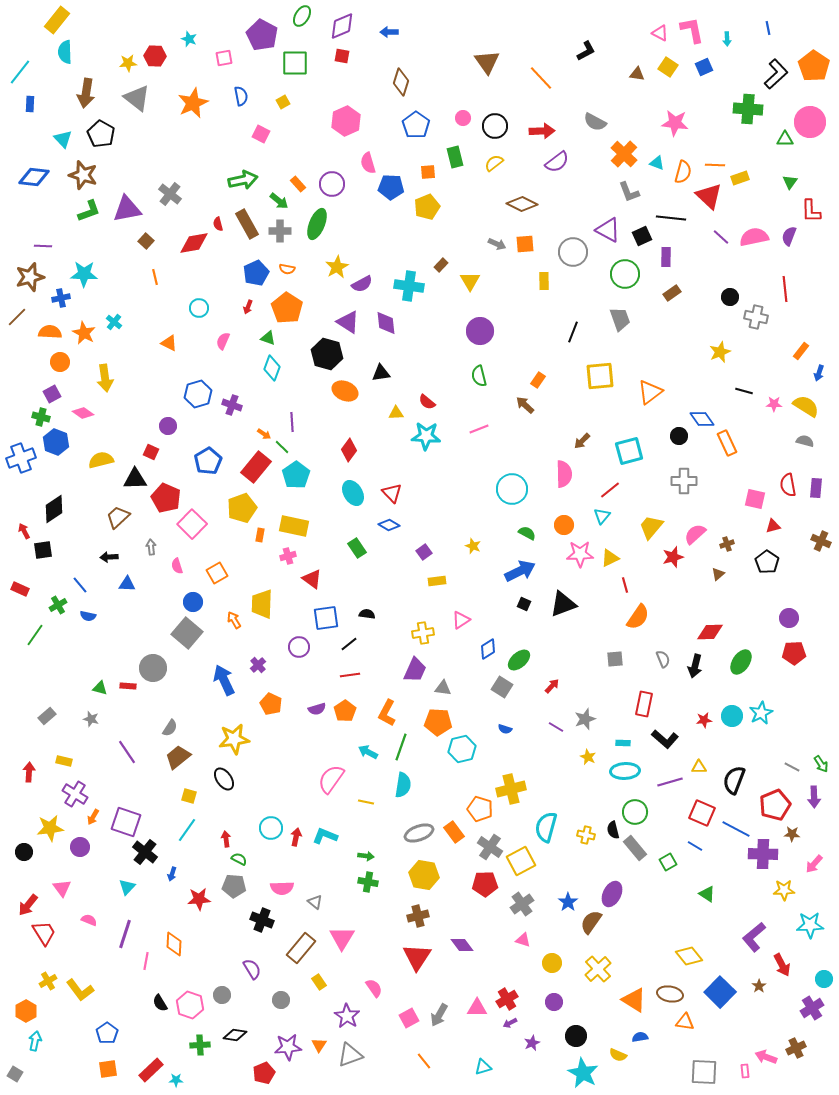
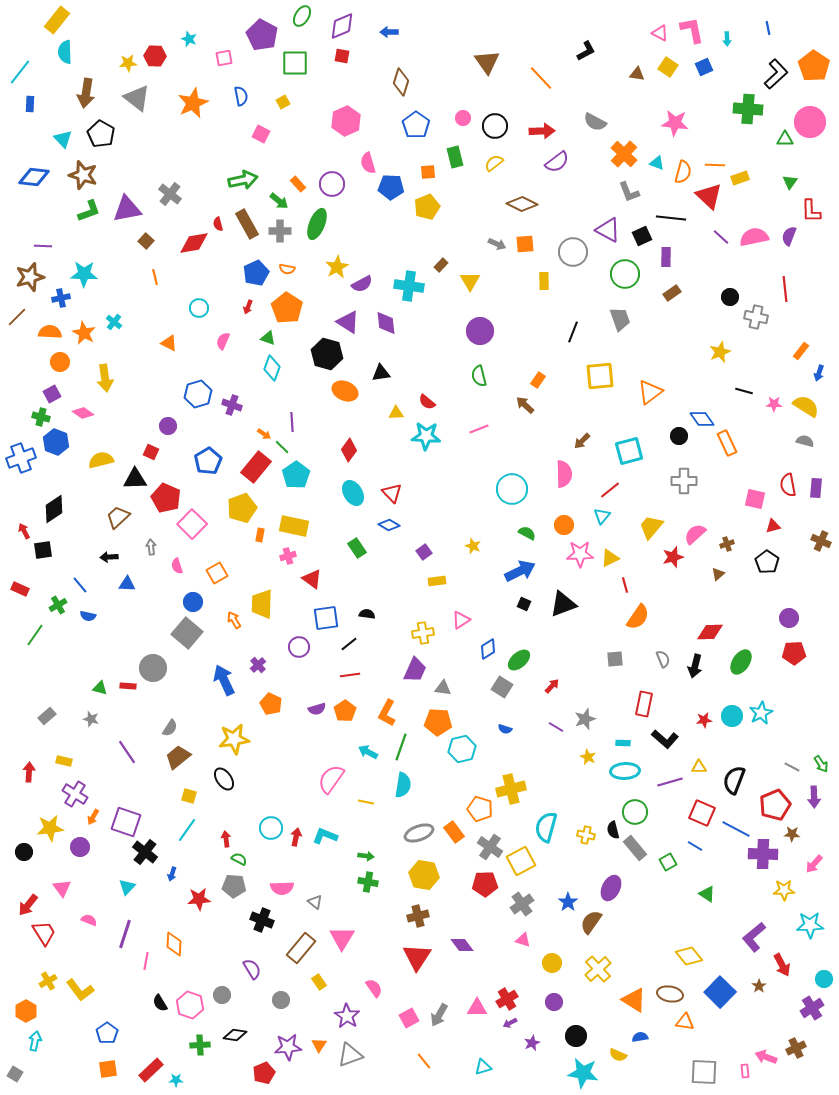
purple ellipse at (612, 894): moved 1 px left, 6 px up
cyan star at (583, 1073): rotated 20 degrees counterclockwise
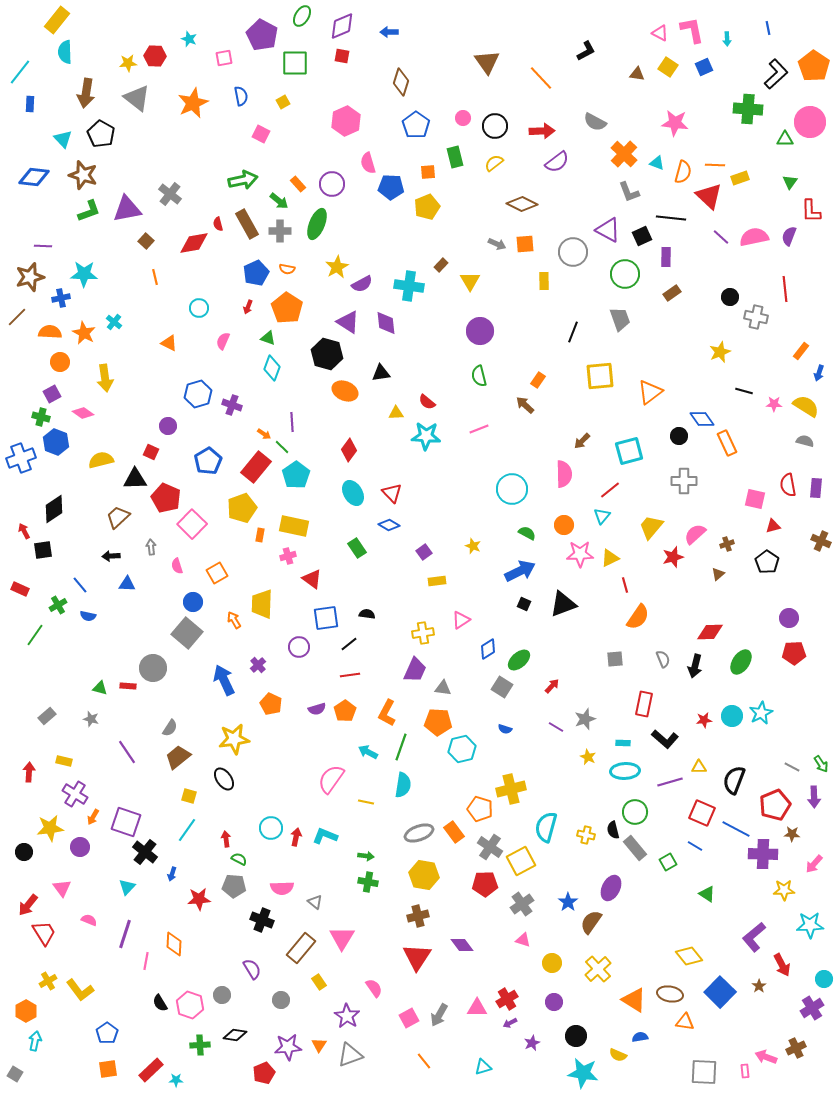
black arrow at (109, 557): moved 2 px right, 1 px up
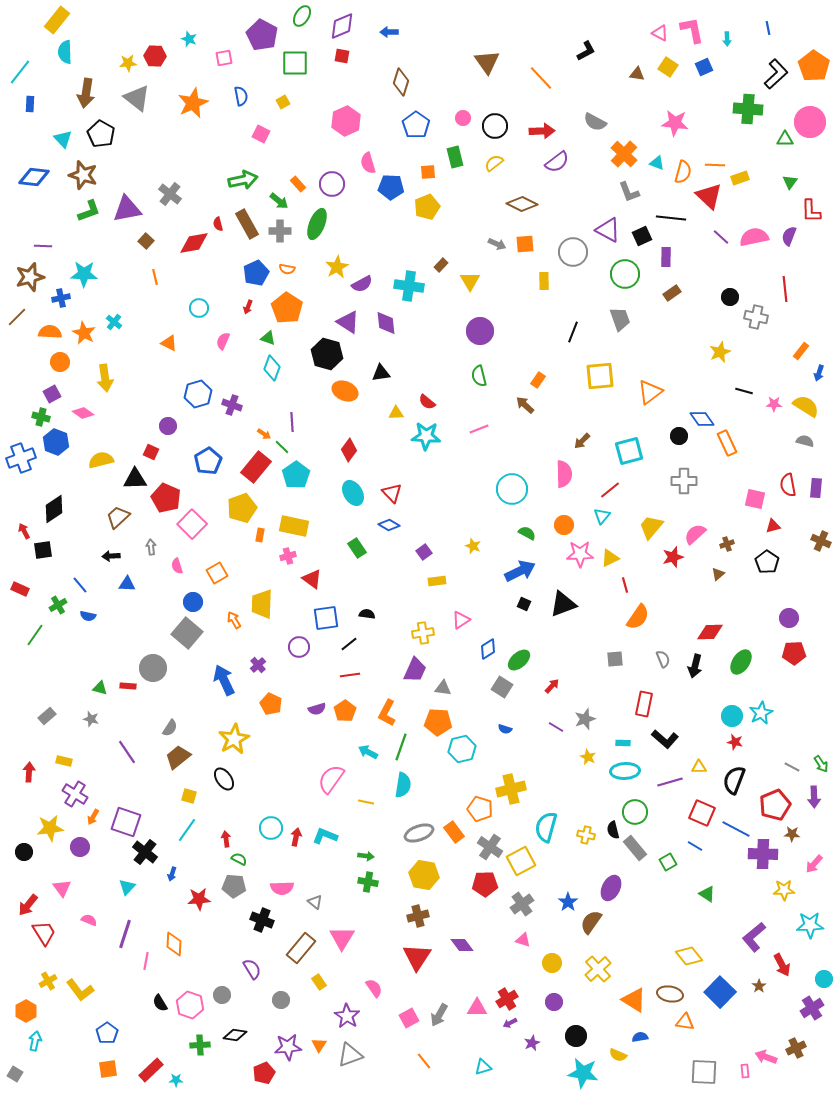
red star at (704, 720): moved 31 px right, 22 px down; rotated 21 degrees clockwise
yellow star at (234, 739): rotated 20 degrees counterclockwise
